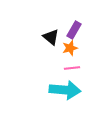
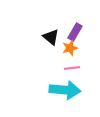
purple rectangle: moved 1 px right, 2 px down
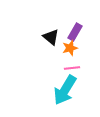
cyan arrow: rotated 116 degrees clockwise
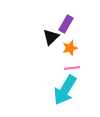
purple rectangle: moved 9 px left, 8 px up
black triangle: rotated 36 degrees clockwise
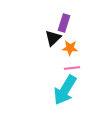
purple rectangle: moved 2 px left, 1 px up; rotated 12 degrees counterclockwise
black triangle: moved 2 px right, 1 px down
orange star: rotated 21 degrees clockwise
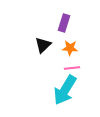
black triangle: moved 10 px left, 7 px down
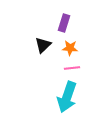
cyan arrow: moved 2 px right, 7 px down; rotated 12 degrees counterclockwise
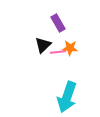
purple rectangle: moved 6 px left; rotated 48 degrees counterclockwise
pink line: moved 14 px left, 16 px up
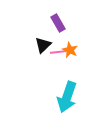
orange star: moved 2 px down; rotated 21 degrees clockwise
